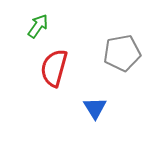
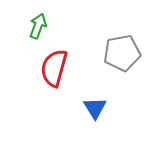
green arrow: rotated 15 degrees counterclockwise
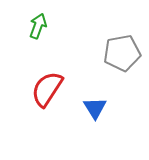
red semicircle: moved 7 px left, 21 px down; rotated 18 degrees clockwise
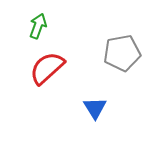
red semicircle: moved 21 px up; rotated 15 degrees clockwise
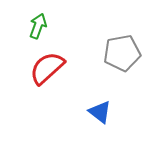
blue triangle: moved 5 px right, 4 px down; rotated 20 degrees counterclockwise
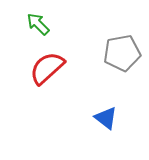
green arrow: moved 2 px up; rotated 65 degrees counterclockwise
blue triangle: moved 6 px right, 6 px down
